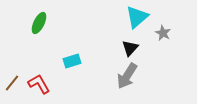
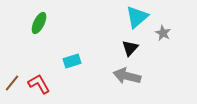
gray arrow: rotated 72 degrees clockwise
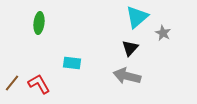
green ellipse: rotated 20 degrees counterclockwise
cyan rectangle: moved 2 px down; rotated 24 degrees clockwise
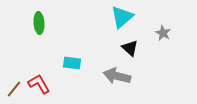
cyan triangle: moved 15 px left
green ellipse: rotated 10 degrees counterclockwise
black triangle: rotated 30 degrees counterclockwise
gray arrow: moved 10 px left
brown line: moved 2 px right, 6 px down
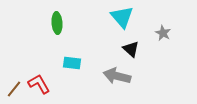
cyan triangle: rotated 30 degrees counterclockwise
green ellipse: moved 18 px right
black triangle: moved 1 px right, 1 px down
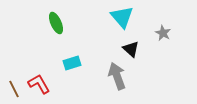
green ellipse: moved 1 px left; rotated 20 degrees counterclockwise
cyan rectangle: rotated 24 degrees counterclockwise
gray arrow: rotated 56 degrees clockwise
brown line: rotated 66 degrees counterclockwise
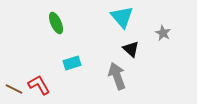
red L-shape: moved 1 px down
brown line: rotated 36 degrees counterclockwise
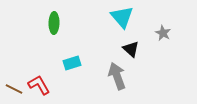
green ellipse: moved 2 px left; rotated 25 degrees clockwise
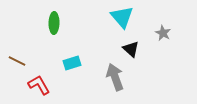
gray arrow: moved 2 px left, 1 px down
brown line: moved 3 px right, 28 px up
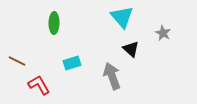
gray arrow: moved 3 px left, 1 px up
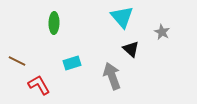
gray star: moved 1 px left, 1 px up
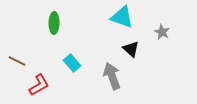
cyan triangle: rotated 30 degrees counterclockwise
cyan rectangle: rotated 66 degrees clockwise
red L-shape: rotated 90 degrees clockwise
